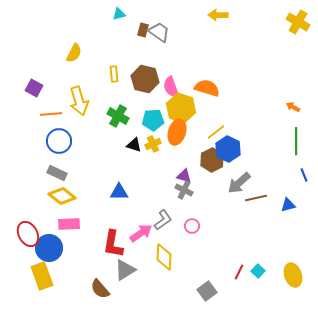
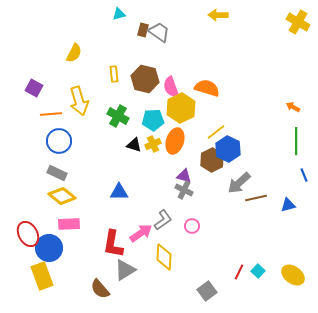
yellow hexagon at (181, 108): rotated 16 degrees clockwise
orange ellipse at (177, 132): moved 2 px left, 9 px down
yellow ellipse at (293, 275): rotated 35 degrees counterclockwise
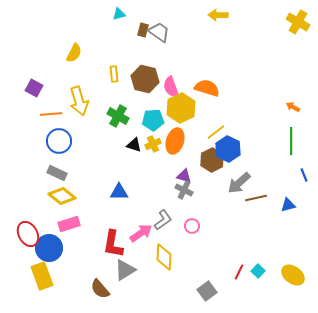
green line at (296, 141): moved 5 px left
pink rectangle at (69, 224): rotated 15 degrees counterclockwise
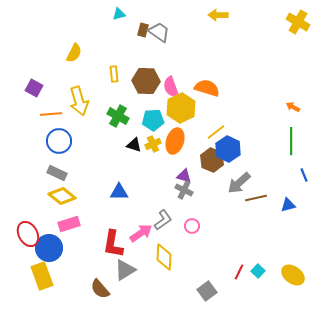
brown hexagon at (145, 79): moved 1 px right, 2 px down; rotated 12 degrees counterclockwise
brown hexagon at (212, 160): rotated 10 degrees counterclockwise
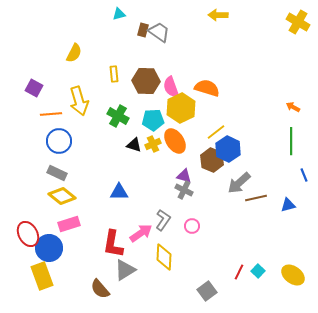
orange ellipse at (175, 141): rotated 50 degrees counterclockwise
gray L-shape at (163, 220): rotated 20 degrees counterclockwise
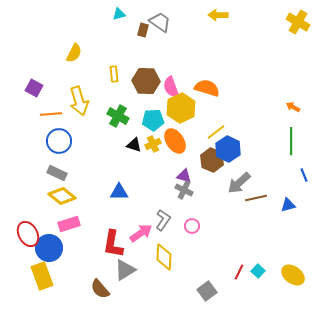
gray trapezoid at (159, 32): moved 1 px right, 10 px up
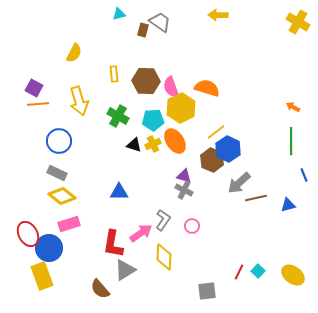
orange line at (51, 114): moved 13 px left, 10 px up
gray square at (207, 291): rotated 30 degrees clockwise
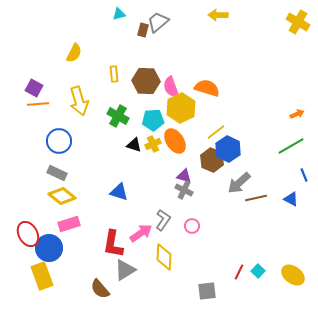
gray trapezoid at (160, 22): moved 2 px left; rotated 75 degrees counterclockwise
orange arrow at (293, 107): moved 4 px right, 7 px down; rotated 128 degrees clockwise
green line at (291, 141): moved 5 px down; rotated 60 degrees clockwise
blue triangle at (119, 192): rotated 18 degrees clockwise
blue triangle at (288, 205): moved 3 px right, 6 px up; rotated 42 degrees clockwise
